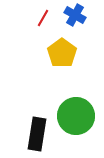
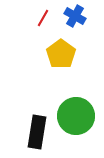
blue cross: moved 1 px down
yellow pentagon: moved 1 px left, 1 px down
black rectangle: moved 2 px up
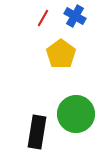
green circle: moved 2 px up
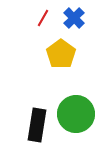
blue cross: moved 1 px left, 2 px down; rotated 15 degrees clockwise
black rectangle: moved 7 px up
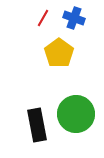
blue cross: rotated 25 degrees counterclockwise
yellow pentagon: moved 2 px left, 1 px up
black rectangle: rotated 20 degrees counterclockwise
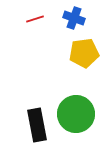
red line: moved 8 px left, 1 px down; rotated 42 degrees clockwise
yellow pentagon: moved 25 px right; rotated 28 degrees clockwise
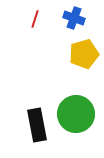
red line: rotated 54 degrees counterclockwise
yellow pentagon: moved 1 px down; rotated 8 degrees counterclockwise
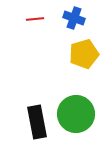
red line: rotated 66 degrees clockwise
black rectangle: moved 3 px up
